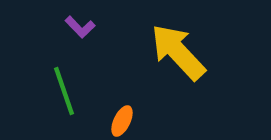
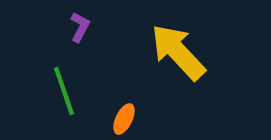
purple L-shape: rotated 108 degrees counterclockwise
orange ellipse: moved 2 px right, 2 px up
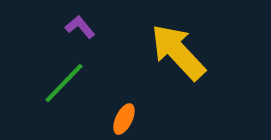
purple L-shape: rotated 68 degrees counterclockwise
green line: moved 8 px up; rotated 63 degrees clockwise
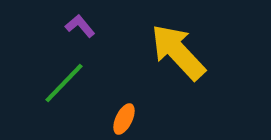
purple L-shape: moved 1 px up
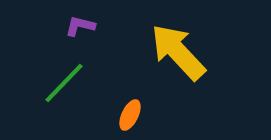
purple L-shape: rotated 36 degrees counterclockwise
orange ellipse: moved 6 px right, 4 px up
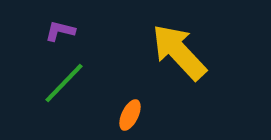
purple L-shape: moved 20 px left, 5 px down
yellow arrow: moved 1 px right
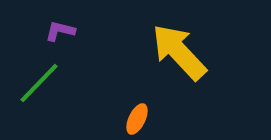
green line: moved 25 px left
orange ellipse: moved 7 px right, 4 px down
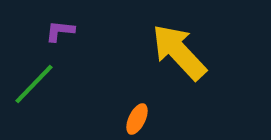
purple L-shape: rotated 8 degrees counterclockwise
green line: moved 5 px left, 1 px down
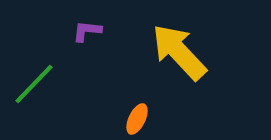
purple L-shape: moved 27 px right
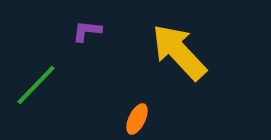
green line: moved 2 px right, 1 px down
